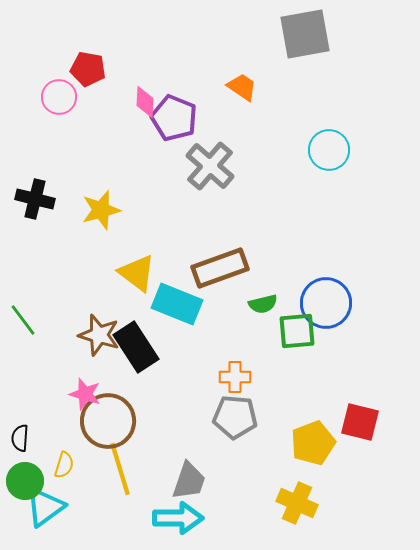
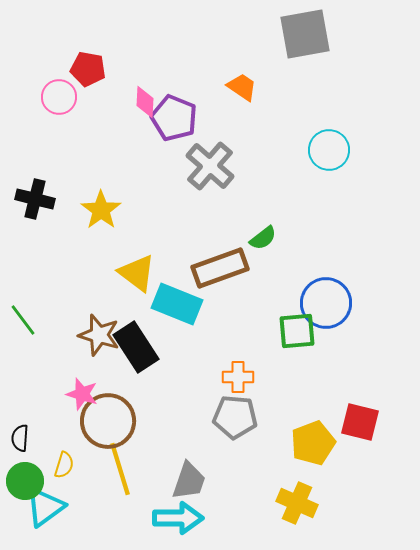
yellow star: rotated 21 degrees counterclockwise
green semicircle: moved 66 px up; rotated 24 degrees counterclockwise
orange cross: moved 3 px right
pink star: moved 3 px left
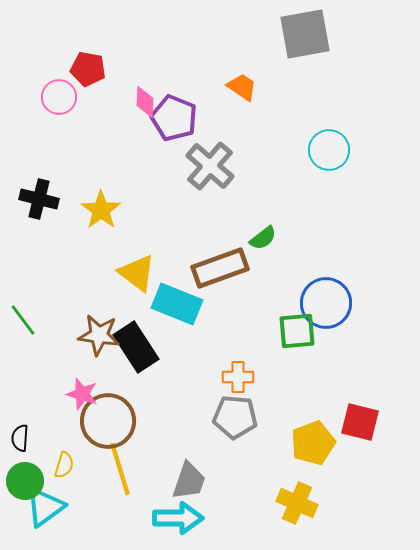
black cross: moved 4 px right
brown star: rotated 9 degrees counterclockwise
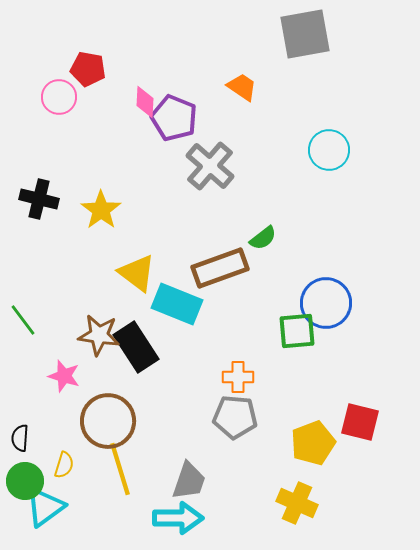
pink star: moved 18 px left, 18 px up
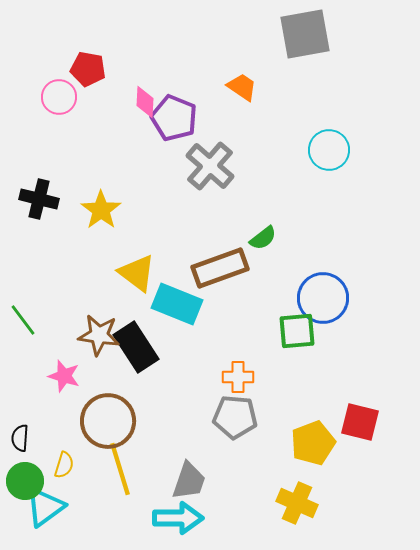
blue circle: moved 3 px left, 5 px up
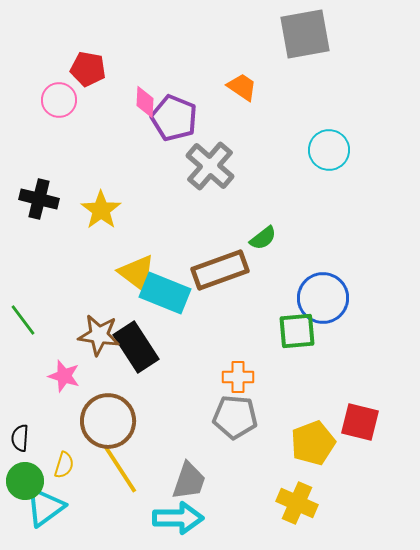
pink circle: moved 3 px down
brown rectangle: moved 2 px down
cyan rectangle: moved 12 px left, 11 px up
yellow line: rotated 16 degrees counterclockwise
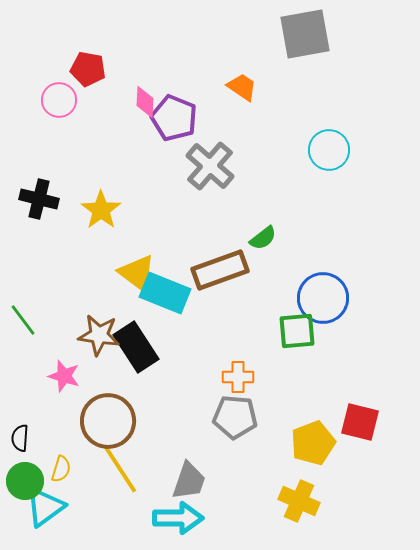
yellow semicircle: moved 3 px left, 4 px down
yellow cross: moved 2 px right, 2 px up
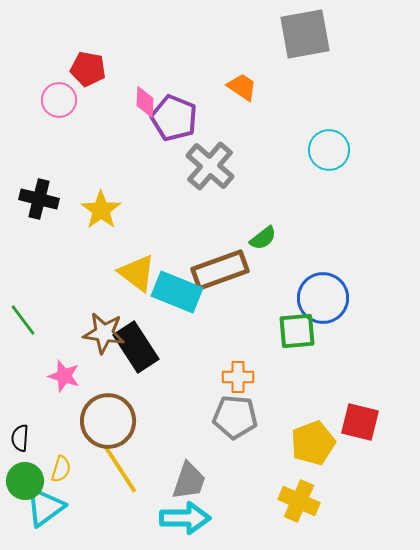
cyan rectangle: moved 12 px right, 1 px up
brown star: moved 5 px right, 2 px up
cyan arrow: moved 7 px right
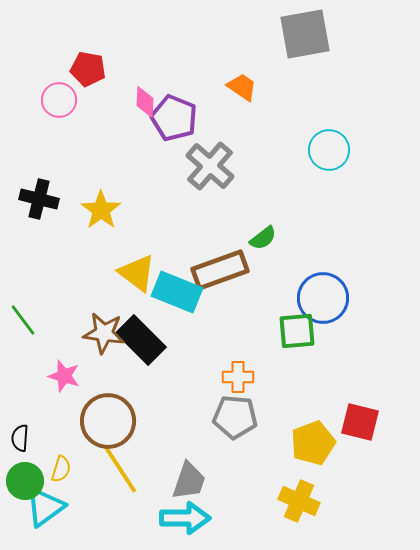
black rectangle: moved 5 px right, 7 px up; rotated 12 degrees counterclockwise
